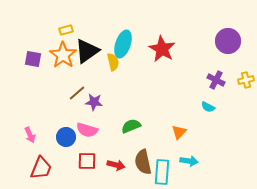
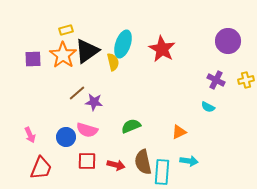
purple square: rotated 12 degrees counterclockwise
orange triangle: rotated 21 degrees clockwise
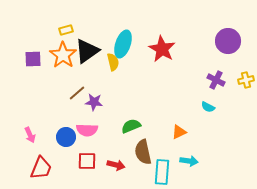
pink semicircle: rotated 15 degrees counterclockwise
brown semicircle: moved 10 px up
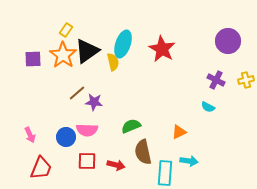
yellow rectangle: rotated 40 degrees counterclockwise
cyan rectangle: moved 3 px right, 1 px down
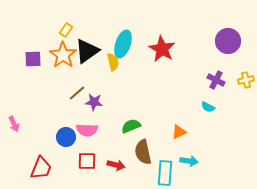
pink arrow: moved 16 px left, 11 px up
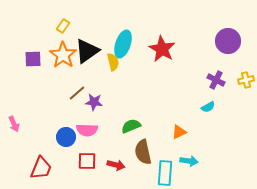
yellow rectangle: moved 3 px left, 4 px up
cyan semicircle: rotated 56 degrees counterclockwise
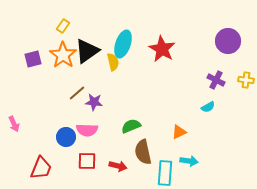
purple square: rotated 12 degrees counterclockwise
yellow cross: rotated 21 degrees clockwise
red arrow: moved 2 px right, 1 px down
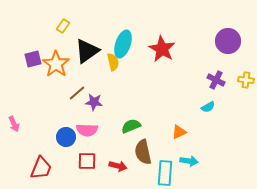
orange star: moved 7 px left, 9 px down
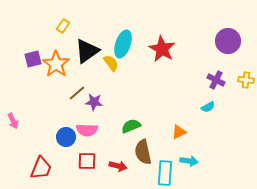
yellow semicircle: moved 2 px left, 1 px down; rotated 24 degrees counterclockwise
pink arrow: moved 1 px left, 3 px up
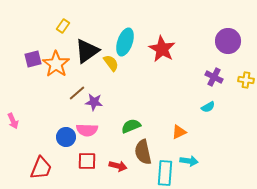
cyan ellipse: moved 2 px right, 2 px up
purple cross: moved 2 px left, 3 px up
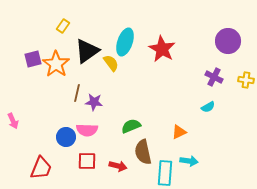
brown line: rotated 36 degrees counterclockwise
